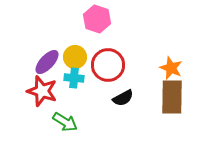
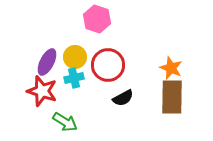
purple ellipse: rotated 16 degrees counterclockwise
cyan cross: rotated 18 degrees counterclockwise
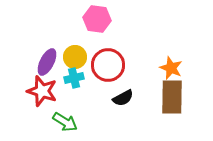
pink hexagon: rotated 12 degrees counterclockwise
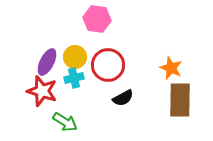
brown rectangle: moved 8 px right, 3 px down
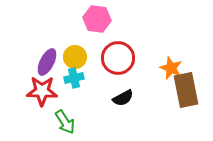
red circle: moved 10 px right, 7 px up
red star: rotated 16 degrees counterclockwise
brown rectangle: moved 6 px right, 10 px up; rotated 12 degrees counterclockwise
green arrow: rotated 25 degrees clockwise
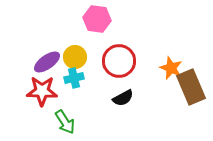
red circle: moved 1 px right, 3 px down
purple ellipse: rotated 28 degrees clockwise
brown rectangle: moved 5 px right, 3 px up; rotated 12 degrees counterclockwise
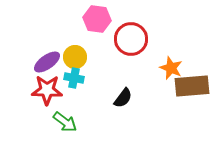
red circle: moved 12 px right, 22 px up
cyan cross: rotated 24 degrees clockwise
brown rectangle: moved 1 px right, 1 px up; rotated 72 degrees counterclockwise
red star: moved 5 px right, 1 px up
black semicircle: rotated 25 degrees counterclockwise
green arrow: rotated 20 degrees counterclockwise
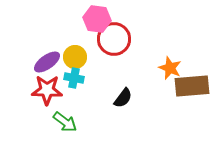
red circle: moved 17 px left
orange star: moved 1 px left
